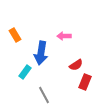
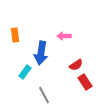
orange rectangle: rotated 24 degrees clockwise
red rectangle: rotated 56 degrees counterclockwise
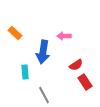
orange rectangle: moved 2 px up; rotated 40 degrees counterclockwise
blue arrow: moved 2 px right, 1 px up
cyan rectangle: rotated 40 degrees counterclockwise
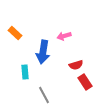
pink arrow: rotated 16 degrees counterclockwise
red semicircle: rotated 16 degrees clockwise
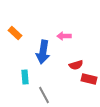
pink arrow: rotated 16 degrees clockwise
cyan rectangle: moved 5 px down
red rectangle: moved 4 px right, 3 px up; rotated 42 degrees counterclockwise
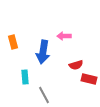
orange rectangle: moved 2 px left, 9 px down; rotated 32 degrees clockwise
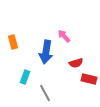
pink arrow: rotated 48 degrees clockwise
blue arrow: moved 3 px right
red semicircle: moved 2 px up
cyan rectangle: rotated 24 degrees clockwise
gray line: moved 1 px right, 2 px up
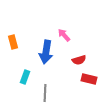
pink arrow: moved 1 px up
red semicircle: moved 3 px right, 3 px up
gray line: rotated 30 degrees clockwise
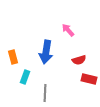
pink arrow: moved 4 px right, 5 px up
orange rectangle: moved 15 px down
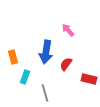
red semicircle: moved 13 px left, 4 px down; rotated 144 degrees clockwise
gray line: rotated 18 degrees counterclockwise
